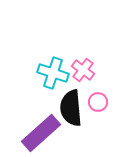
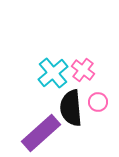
cyan cross: rotated 32 degrees clockwise
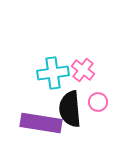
cyan cross: rotated 32 degrees clockwise
black semicircle: moved 1 px left, 1 px down
purple rectangle: moved 10 px up; rotated 51 degrees clockwise
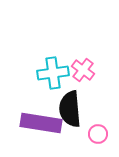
pink circle: moved 32 px down
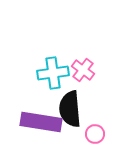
purple rectangle: moved 1 px up
pink circle: moved 3 px left
